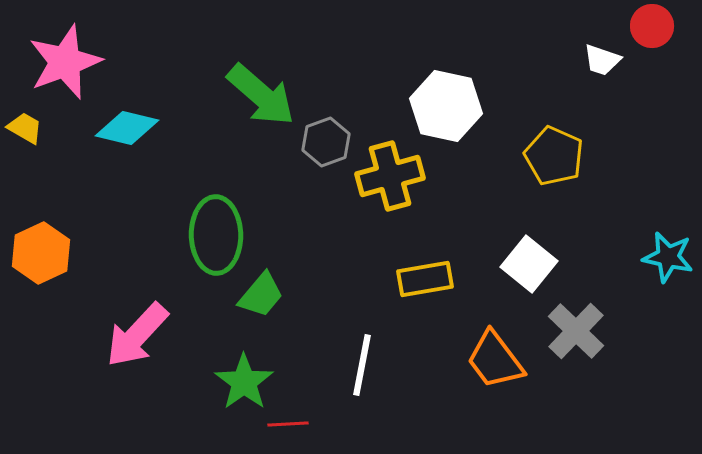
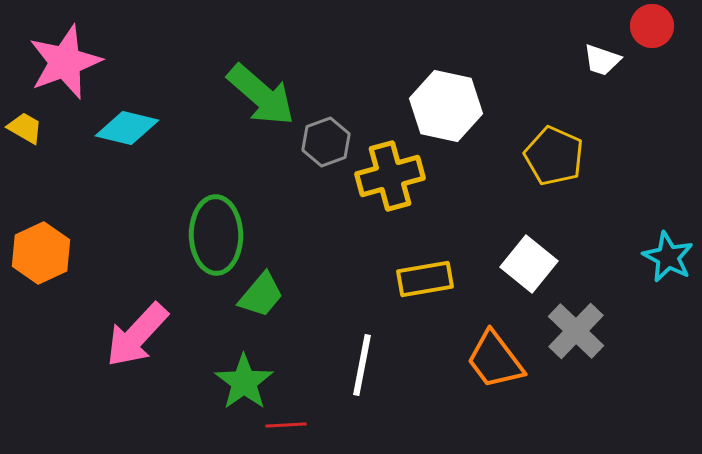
cyan star: rotated 15 degrees clockwise
red line: moved 2 px left, 1 px down
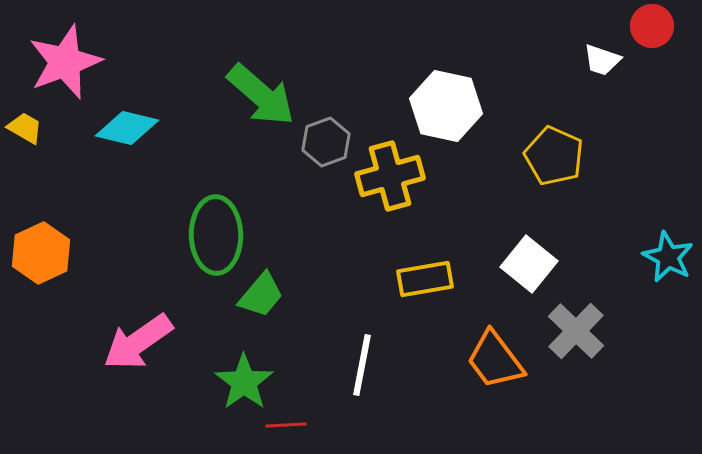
pink arrow: moved 1 px right, 7 px down; rotated 12 degrees clockwise
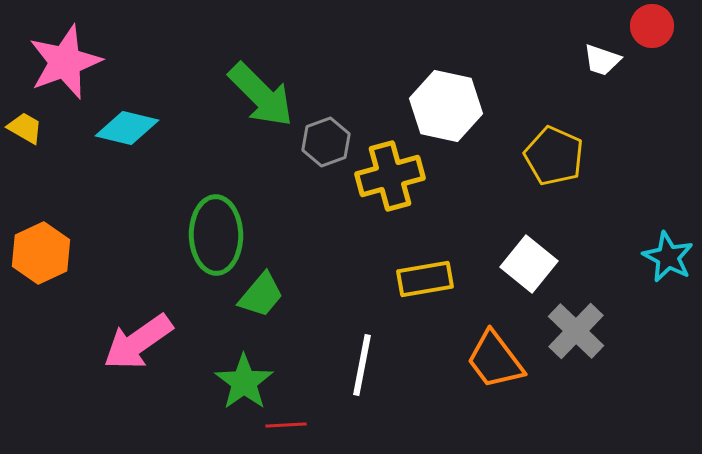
green arrow: rotated 4 degrees clockwise
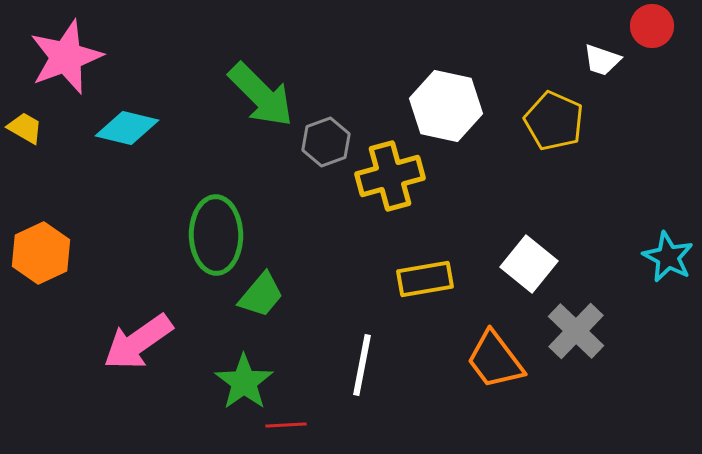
pink star: moved 1 px right, 5 px up
yellow pentagon: moved 35 px up
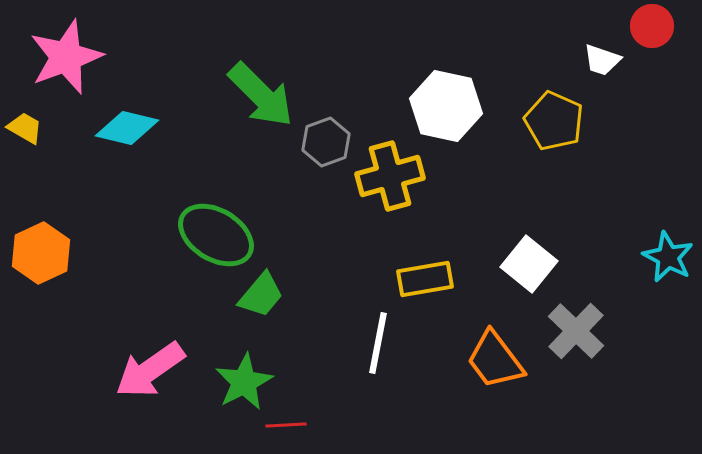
green ellipse: rotated 58 degrees counterclockwise
pink arrow: moved 12 px right, 28 px down
white line: moved 16 px right, 22 px up
green star: rotated 8 degrees clockwise
